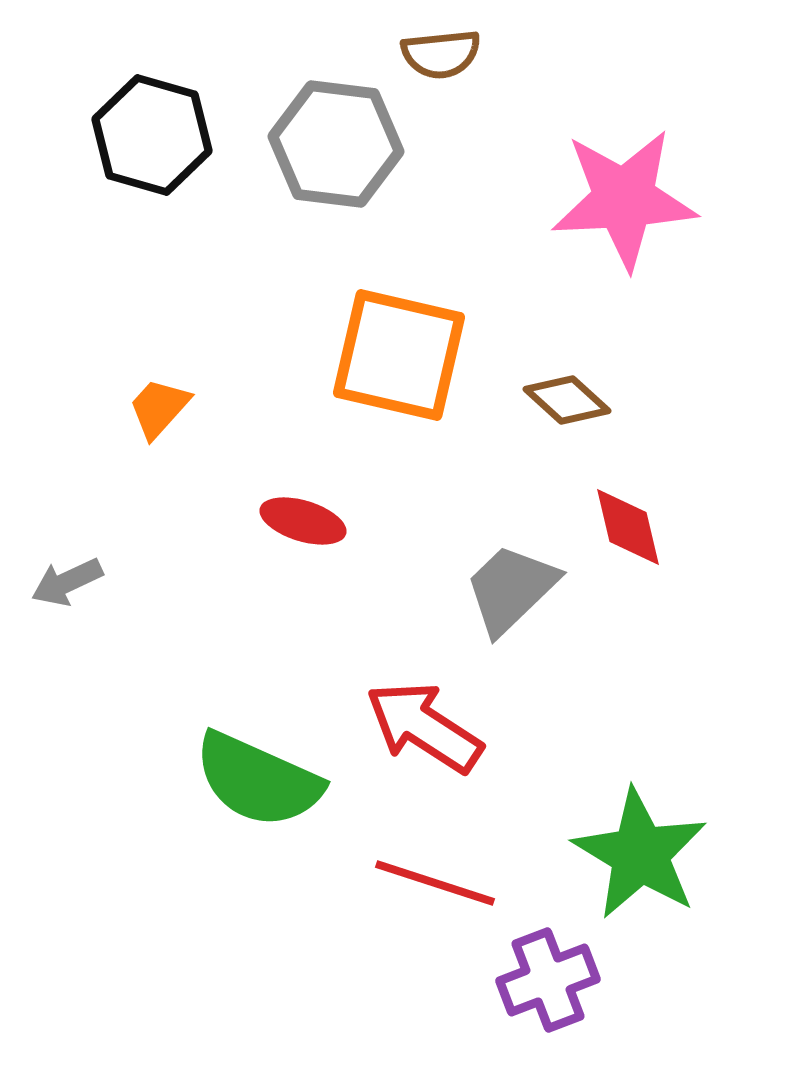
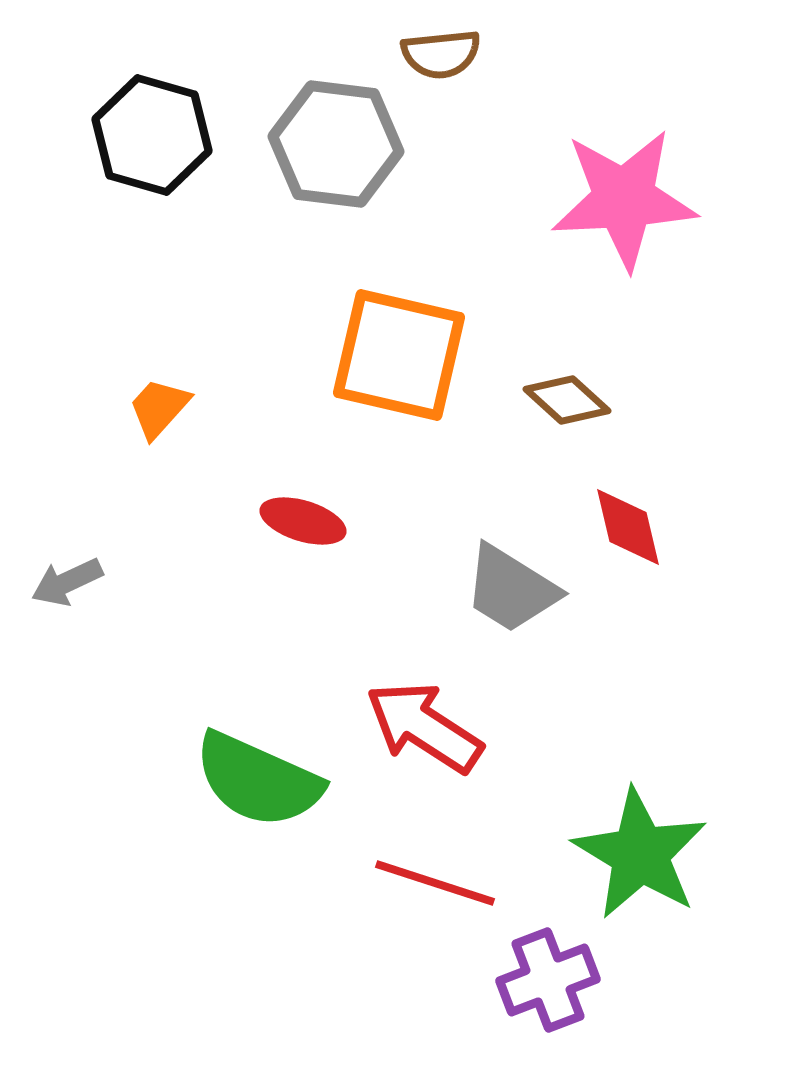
gray trapezoid: rotated 104 degrees counterclockwise
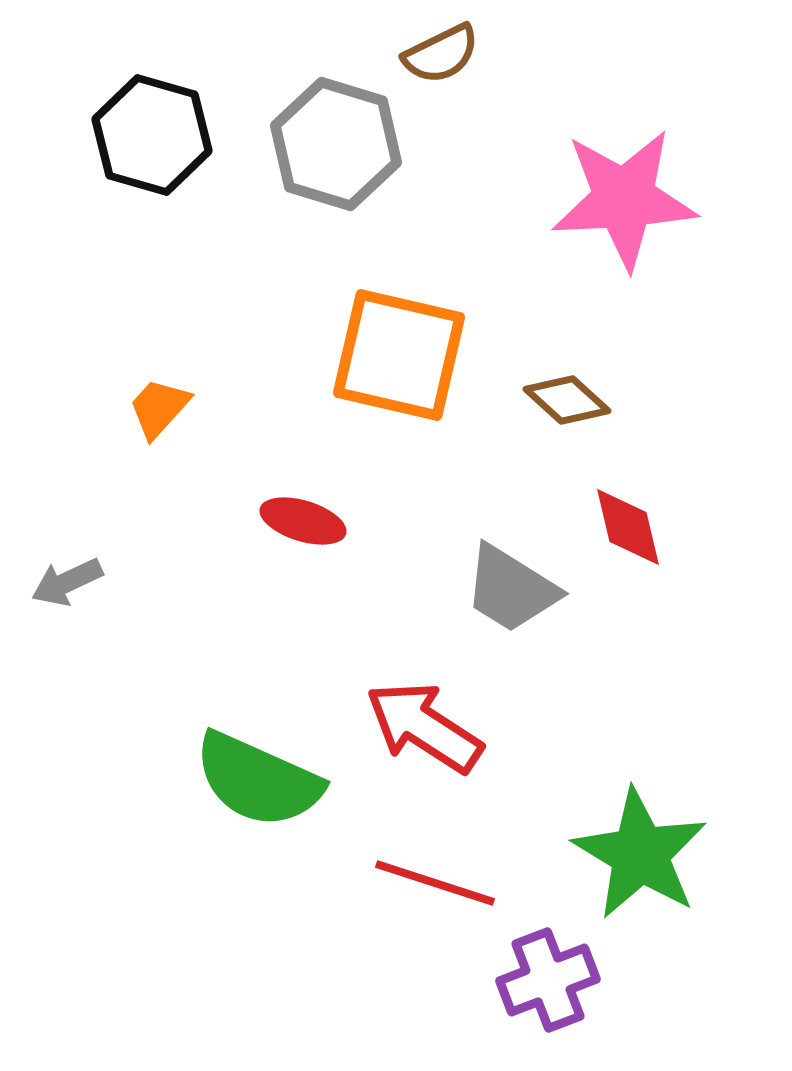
brown semicircle: rotated 20 degrees counterclockwise
gray hexagon: rotated 10 degrees clockwise
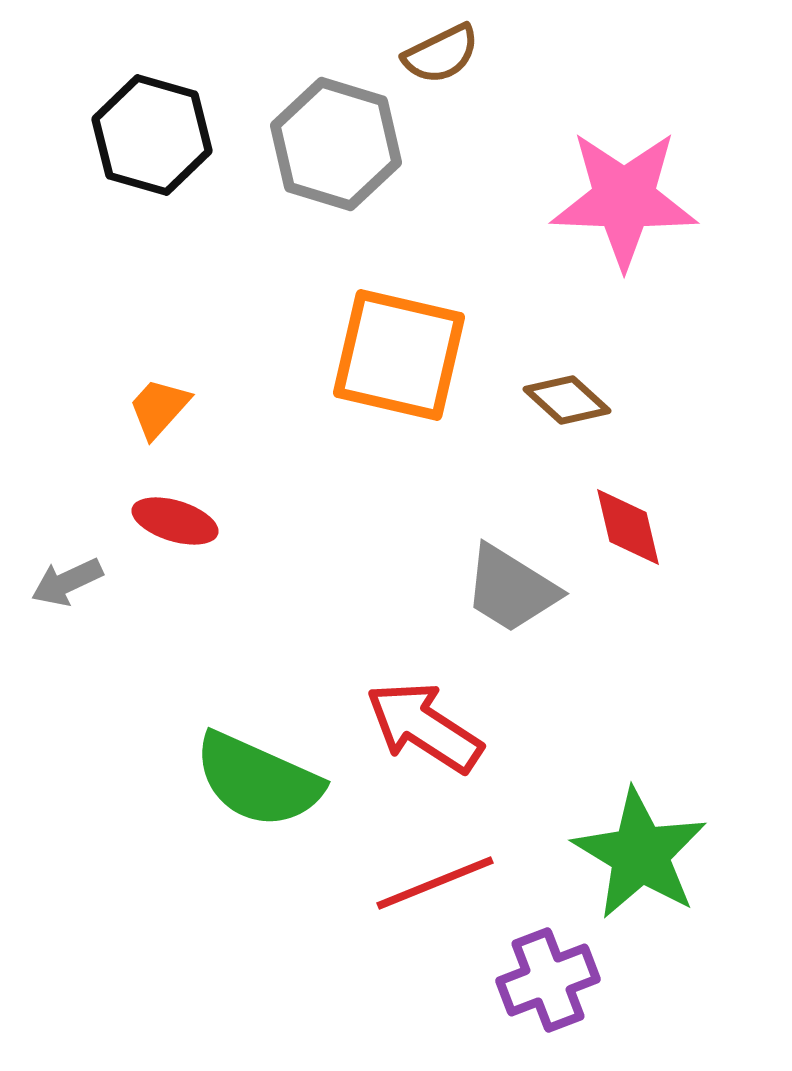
pink star: rotated 5 degrees clockwise
red ellipse: moved 128 px left
red line: rotated 40 degrees counterclockwise
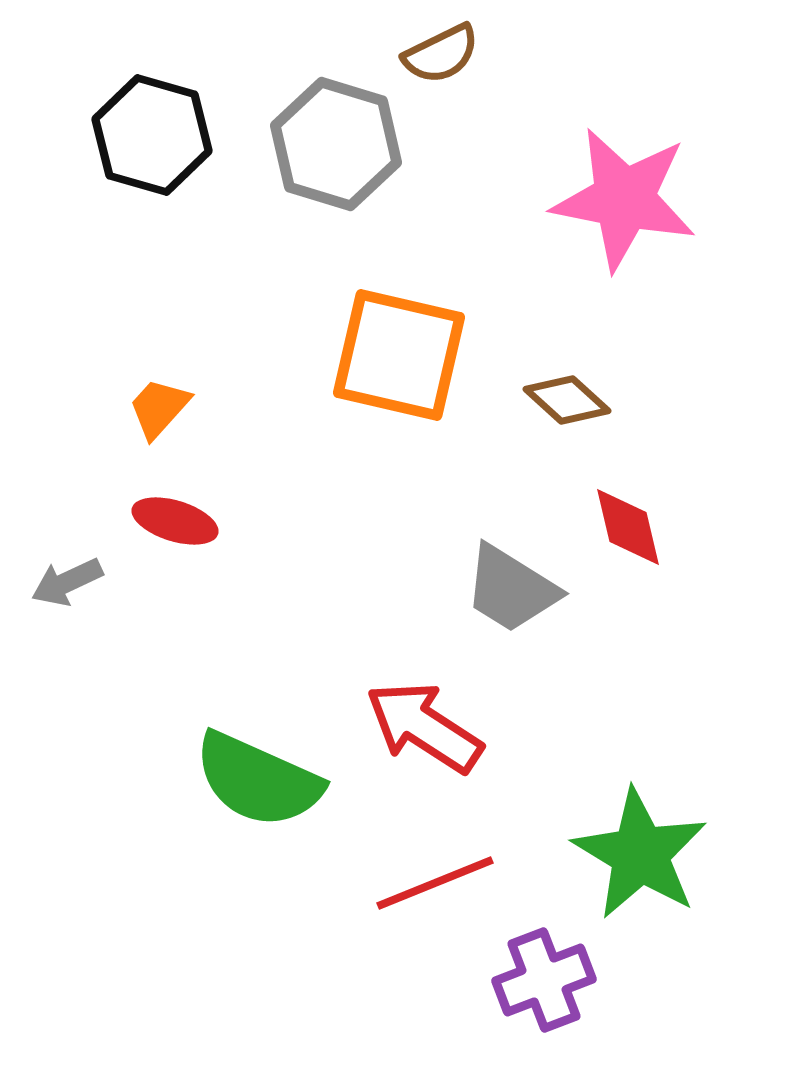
pink star: rotated 9 degrees clockwise
purple cross: moved 4 px left
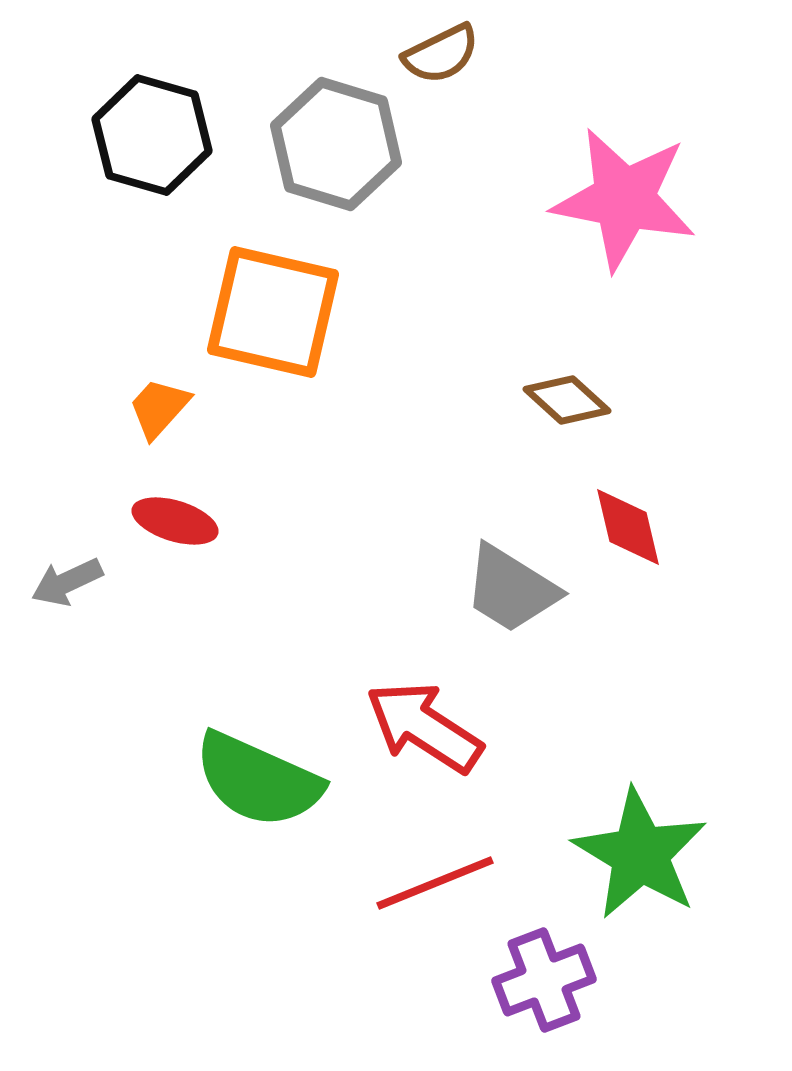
orange square: moved 126 px left, 43 px up
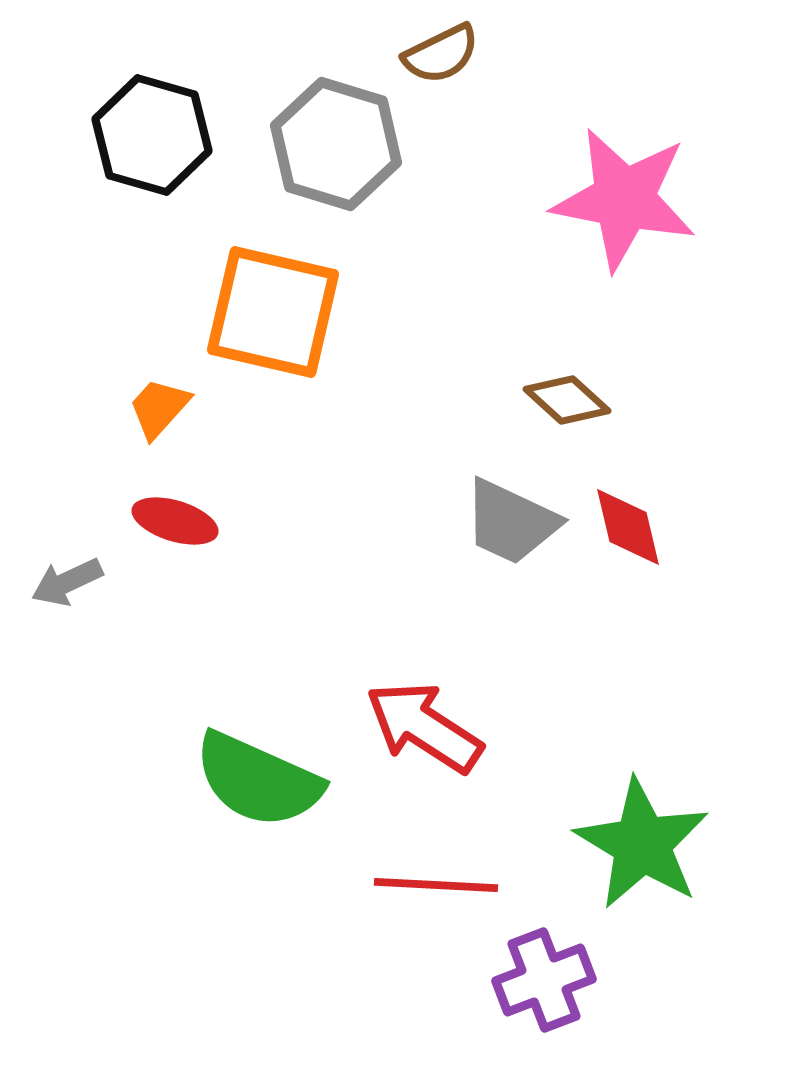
gray trapezoid: moved 67 px up; rotated 7 degrees counterclockwise
green star: moved 2 px right, 10 px up
red line: moved 1 px right, 2 px down; rotated 25 degrees clockwise
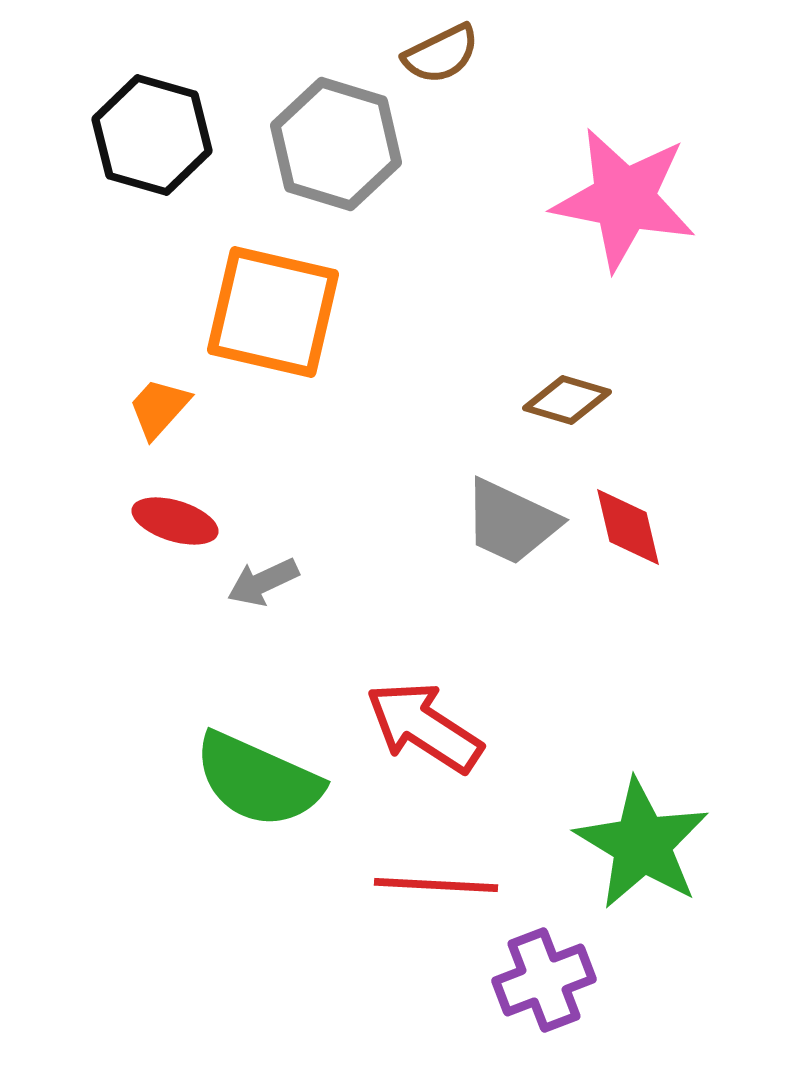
brown diamond: rotated 26 degrees counterclockwise
gray arrow: moved 196 px right
